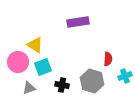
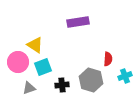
gray hexagon: moved 1 px left, 1 px up
black cross: rotated 16 degrees counterclockwise
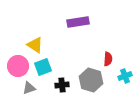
pink circle: moved 4 px down
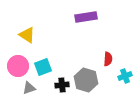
purple rectangle: moved 8 px right, 5 px up
yellow triangle: moved 8 px left, 10 px up
gray hexagon: moved 5 px left
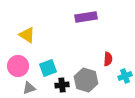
cyan square: moved 5 px right, 1 px down
